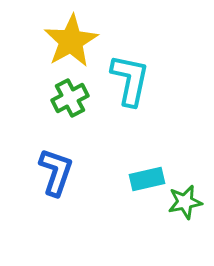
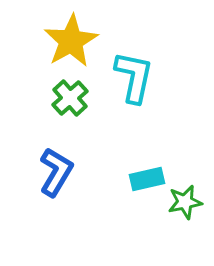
cyan L-shape: moved 4 px right, 3 px up
green cross: rotated 15 degrees counterclockwise
blue L-shape: rotated 12 degrees clockwise
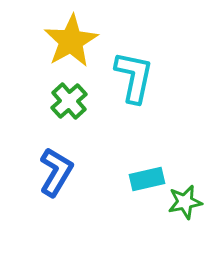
green cross: moved 1 px left, 3 px down
